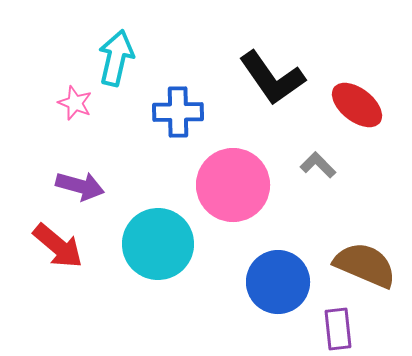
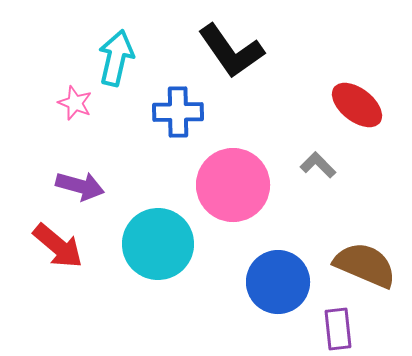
black L-shape: moved 41 px left, 27 px up
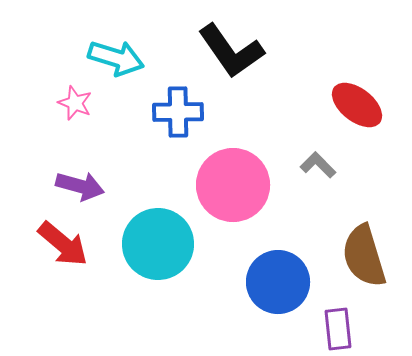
cyan arrow: rotated 94 degrees clockwise
red arrow: moved 5 px right, 2 px up
brown semicircle: moved 1 px left, 9 px up; rotated 130 degrees counterclockwise
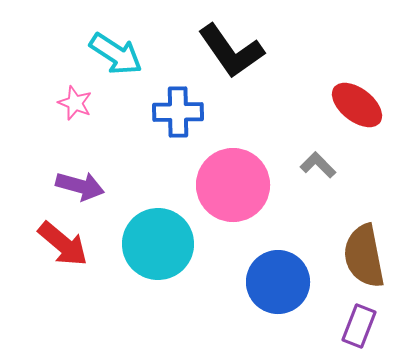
cyan arrow: moved 4 px up; rotated 16 degrees clockwise
brown semicircle: rotated 6 degrees clockwise
purple rectangle: moved 21 px right, 3 px up; rotated 27 degrees clockwise
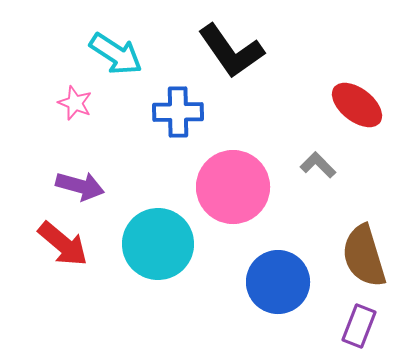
pink circle: moved 2 px down
brown semicircle: rotated 6 degrees counterclockwise
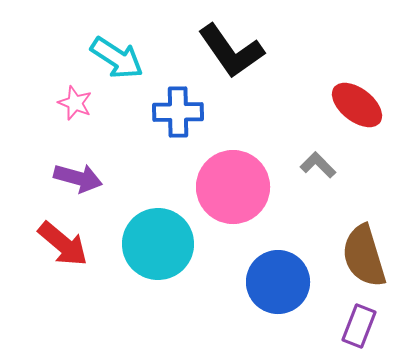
cyan arrow: moved 1 px right, 4 px down
purple arrow: moved 2 px left, 8 px up
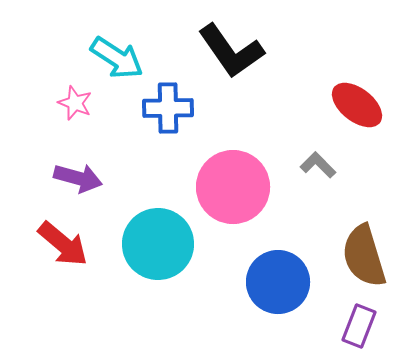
blue cross: moved 10 px left, 4 px up
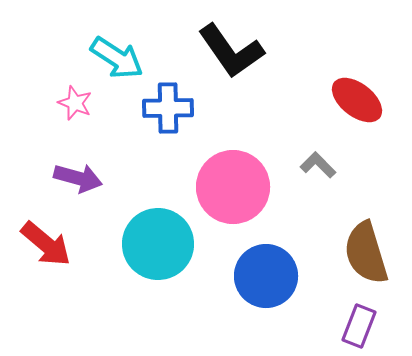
red ellipse: moved 5 px up
red arrow: moved 17 px left
brown semicircle: moved 2 px right, 3 px up
blue circle: moved 12 px left, 6 px up
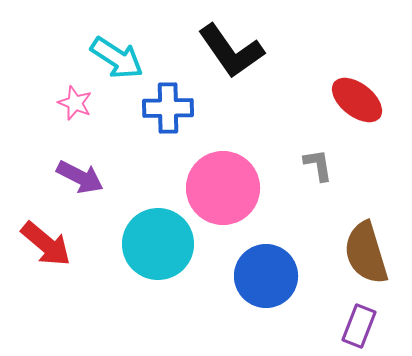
gray L-shape: rotated 36 degrees clockwise
purple arrow: moved 2 px right, 1 px up; rotated 12 degrees clockwise
pink circle: moved 10 px left, 1 px down
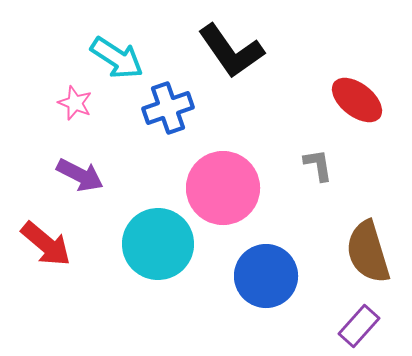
blue cross: rotated 18 degrees counterclockwise
purple arrow: moved 2 px up
brown semicircle: moved 2 px right, 1 px up
purple rectangle: rotated 21 degrees clockwise
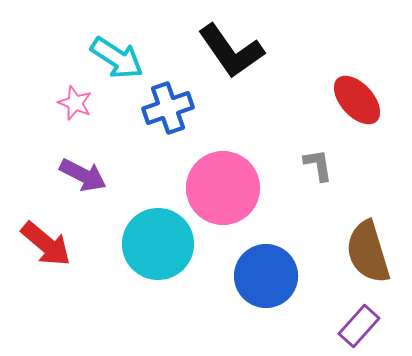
red ellipse: rotated 10 degrees clockwise
purple arrow: moved 3 px right
